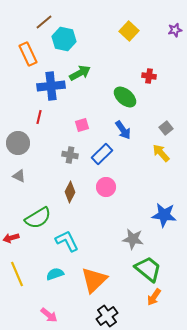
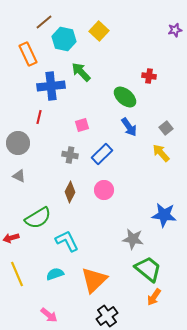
yellow square: moved 30 px left
green arrow: moved 1 px right, 1 px up; rotated 105 degrees counterclockwise
blue arrow: moved 6 px right, 3 px up
pink circle: moved 2 px left, 3 px down
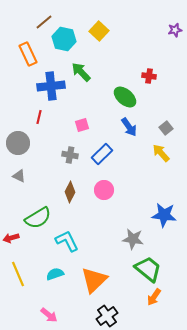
yellow line: moved 1 px right
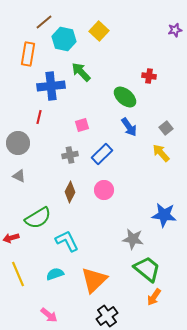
orange rectangle: rotated 35 degrees clockwise
gray cross: rotated 21 degrees counterclockwise
green trapezoid: moved 1 px left
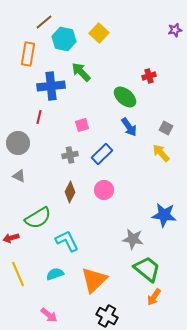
yellow square: moved 2 px down
red cross: rotated 24 degrees counterclockwise
gray square: rotated 24 degrees counterclockwise
black cross: rotated 25 degrees counterclockwise
